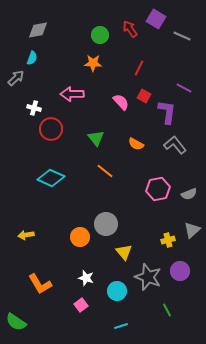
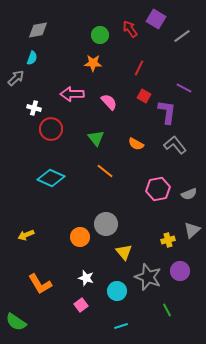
gray line: rotated 60 degrees counterclockwise
pink semicircle: moved 12 px left
yellow arrow: rotated 14 degrees counterclockwise
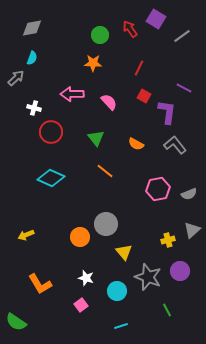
gray diamond: moved 6 px left, 2 px up
red circle: moved 3 px down
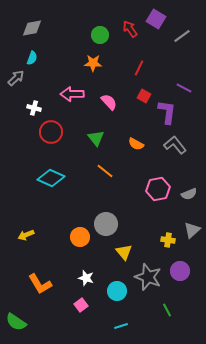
yellow cross: rotated 24 degrees clockwise
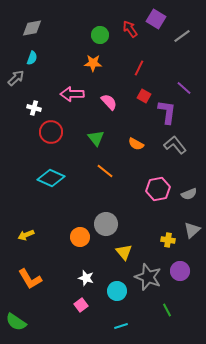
purple line: rotated 14 degrees clockwise
orange L-shape: moved 10 px left, 5 px up
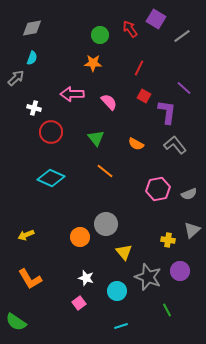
pink square: moved 2 px left, 2 px up
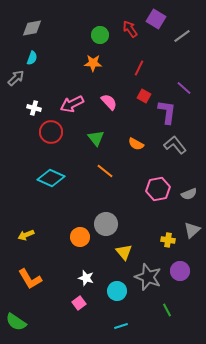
pink arrow: moved 10 px down; rotated 25 degrees counterclockwise
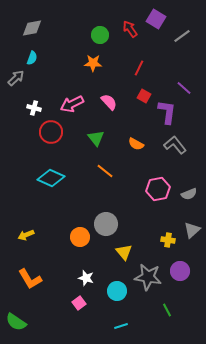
gray star: rotated 12 degrees counterclockwise
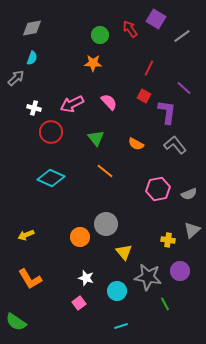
red line: moved 10 px right
green line: moved 2 px left, 6 px up
